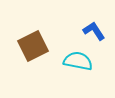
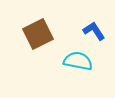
brown square: moved 5 px right, 12 px up
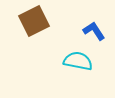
brown square: moved 4 px left, 13 px up
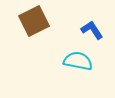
blue L-shape: moved 2 px left, 1 px up
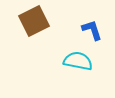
blue L-shape: rotated 15 degrees clockwise
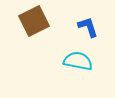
blue L-shape: moved 4 px left, 3 px up
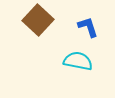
brown square: moved 4 px right, 1 px up; rotated 20 degrees counterclockwise
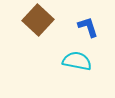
cyan semicircle: moved 1 px left
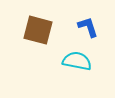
brown square: moved 10 px down; rotated 28 degrees counterclockwise
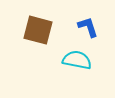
cyan semicircle: moved 1 px up
